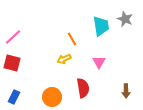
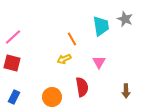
red semicircle: moved 1 px left, 1 px up
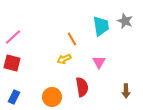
gray star: moved 2 px down
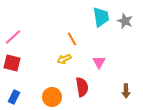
cyan trapezoid: moved 9 px up
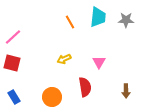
cyan trapezoid: moved 3 px left; rotated 15 degrees clockwise
gray star: moved 1 px right, 1 px up; rotated 21 degrees counterclockwise
orange line: moved 2 px left, 17 px up
red semicircle: moved 3 px right
blue rectangle: rotated 56 degrees counterclockwise
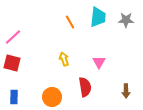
yellow arrow: rotated 96 degrees clockwise
blue rectangle: rotated 32 degrees clockwise
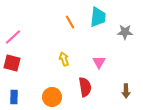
gray star: moved 1 px left, 12 px down
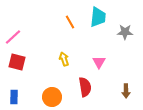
red square: moved 5 px right, 1 px up
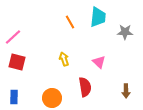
pink triangle: rotated 16 degrees counterclockwise
orange circle: moved 1 px down
